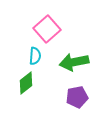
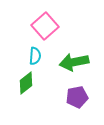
pink square: moved 2 px left, 3 px up
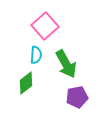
cyan semicircle: moved 1 px right, 1 px up
green arrow: moved 8 px left, 2 px down; rotated 108 degrees counterclockwise
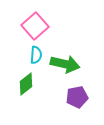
pink square: moved 10 px left
green arrow: moved 1 px left; rotated 48 degrees counterclockwise
green diamond: moved 1 px down
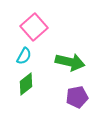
pink square: moved 1 px left, 1 px down
cyan semicircle: moved 12 px left, 1 px down; rotated 24 degrees clockwise
green arrow: moved 5 px right, 2 px up
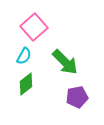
green arrow: moved 5 px left; rotated 32 degrees clockwise
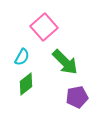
pink square: moved 10 px right
cyan semicircle: moved 2 px left, 1 px down
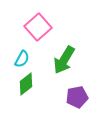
pink square: moved 6 px left
cyan semicircle: moved 2 px down
green arrow: moved 1 px left, 2 px up; rotated 76 degrees clockwise
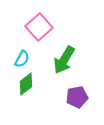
pink square: moved 1 px right
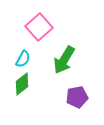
cyan semicircle: moved 1 px right
green diamond: moved 4 px left
